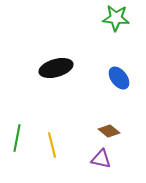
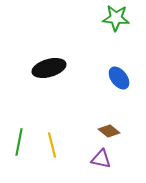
black ellipse: moved 7 px left
green line: moved 2 px right, 4 px down
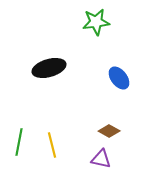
green star: moved 20 px left, 4 px down; rotated 12 degrees counterclockwise
brown diamond: rotated 10 degrees counterclockwise
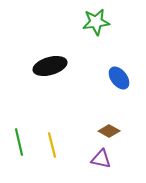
black ellipse: moved 1 px right, 2 px up
green line: rotated 24 degrees counterclockwise
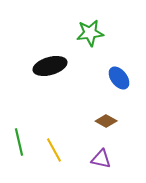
green star: moved 6 px left, 11 px down
brown diamond: moved 3 px left, 10 px up
yellow line: moved 2 px right, 5 px down; rotated 15 degrees counterclockwise
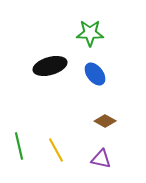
green star: rotated 8 degrees clockwise
blue ellipse: moved 24 px left, 4 px up
brown diamond: moved 1 px left
green line: moved 4 px down
yellow line: moved 2 px right
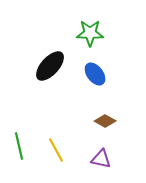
black ellipse: rotated 32 degrees counterclockwise
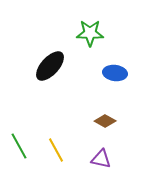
blue ellipse: moved 20 px right, 1 px up; rotated 45 degrees counterclockwise
green line: rotated 16 degrees counterclockwise
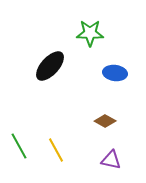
purple triangle: moved 10 px right, 1 px down
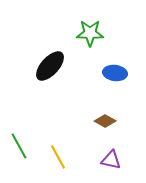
yellow line: moved 2 px right, 7 px down
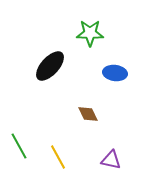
brown diamond: moved 17 px left, 7 px up; rotated 35 degrees clockwise
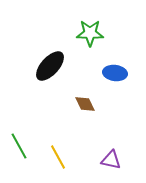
brown diamond: moved 3 px left, 10 px up
